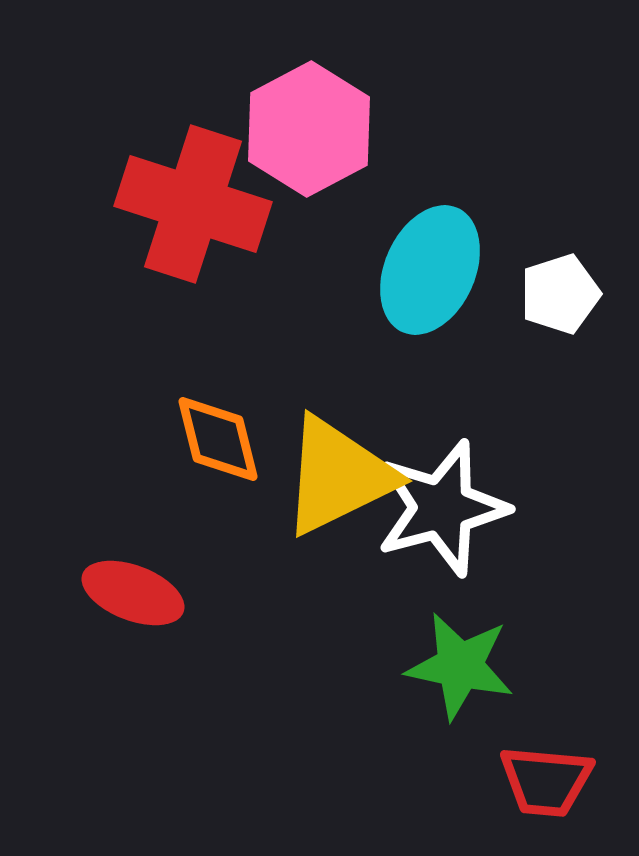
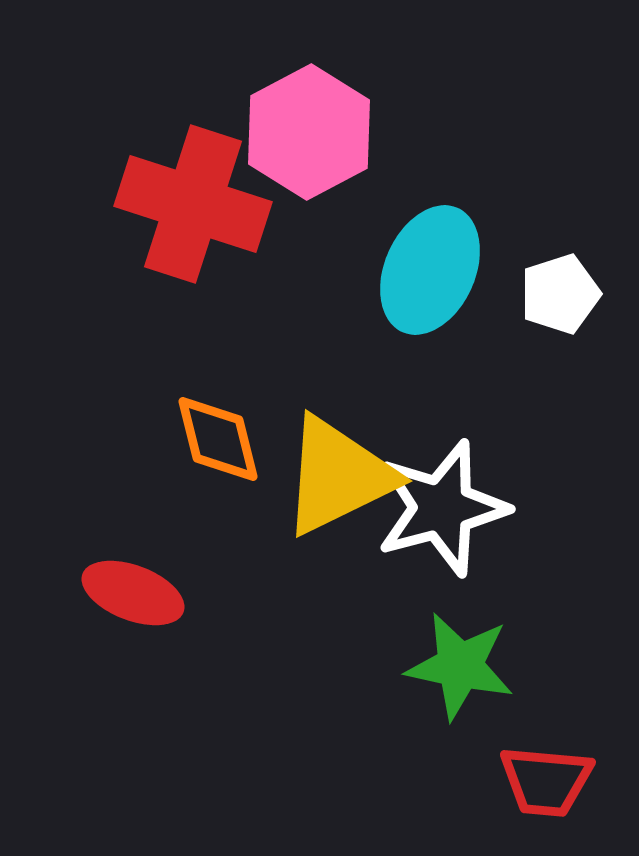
pink hexagon: moved 3 px down
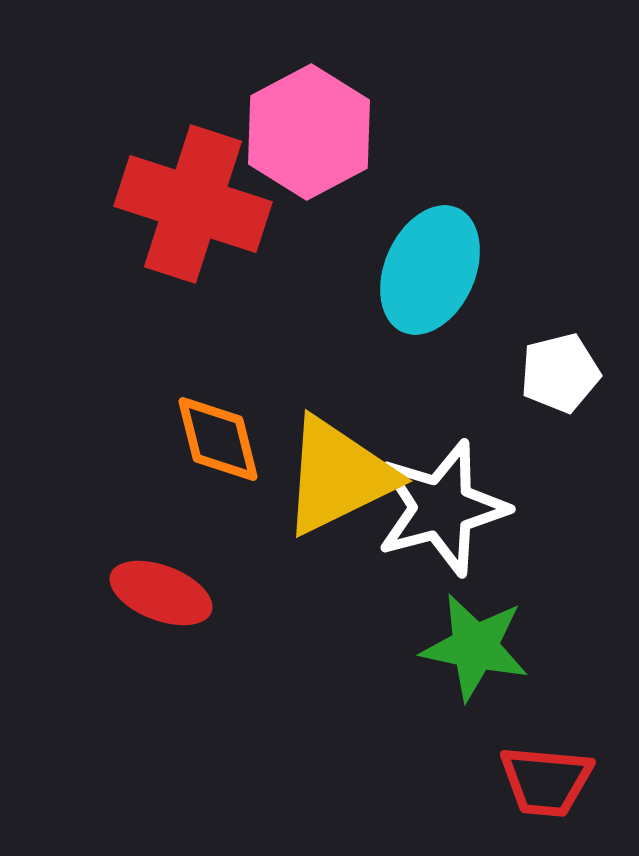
white pentagon: moved 79 px down; rotated 4 degrees clockwise
red ellipse: moved 28 px right
green star: moved 15 px right, 19 px up
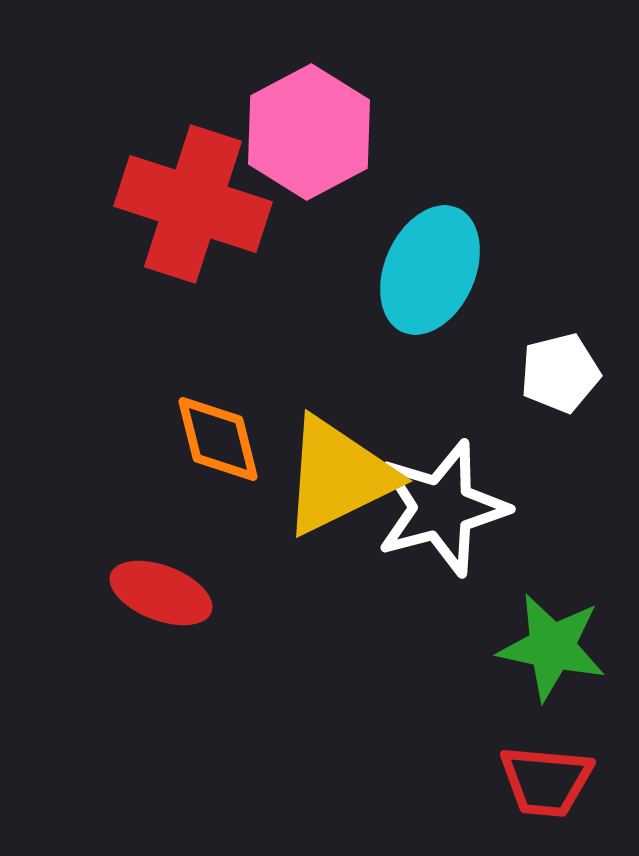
green star: moved 77 px right
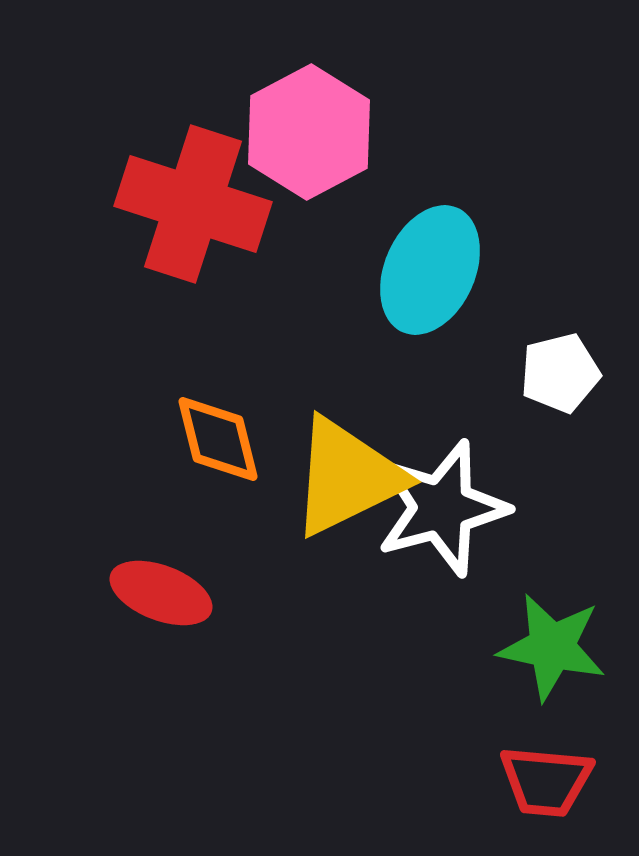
yellow triangle: moved 9 px right, 1 px down
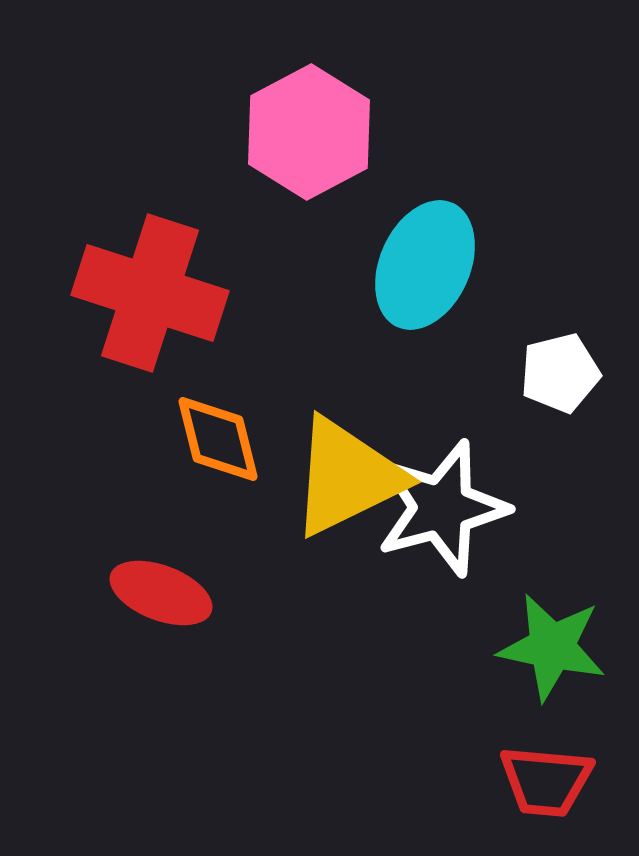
red cross: moved 43 px left, 89 px down
cyan ellipse: moved 5 px left, 5 px up
